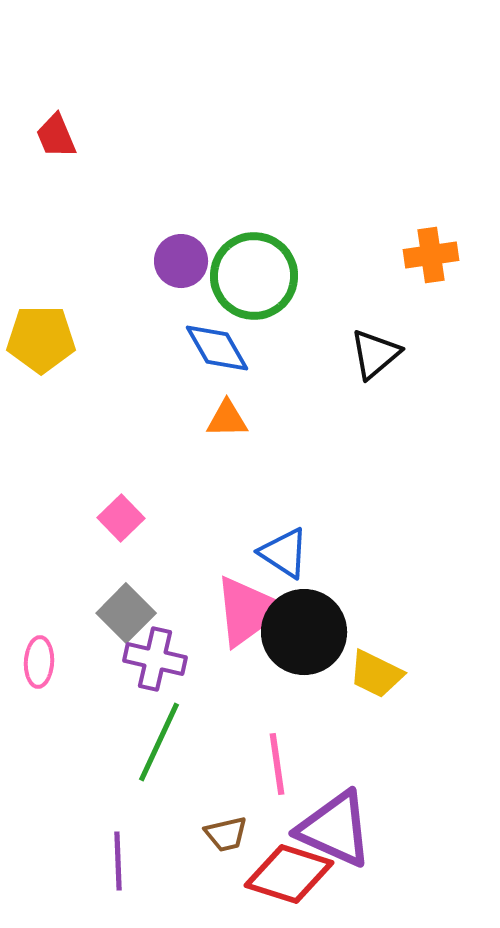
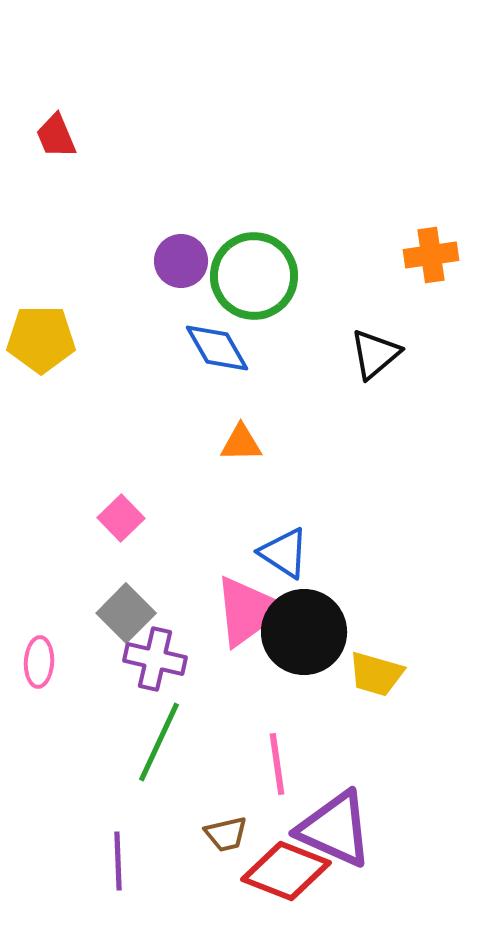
orange triangle: moved 14 px right, 24 px down
yellow trapezoid: rotated 10 degrees counterclockwise
red diamond: moved 3 px left, 3 px up; rotated 4 degrees clockwise
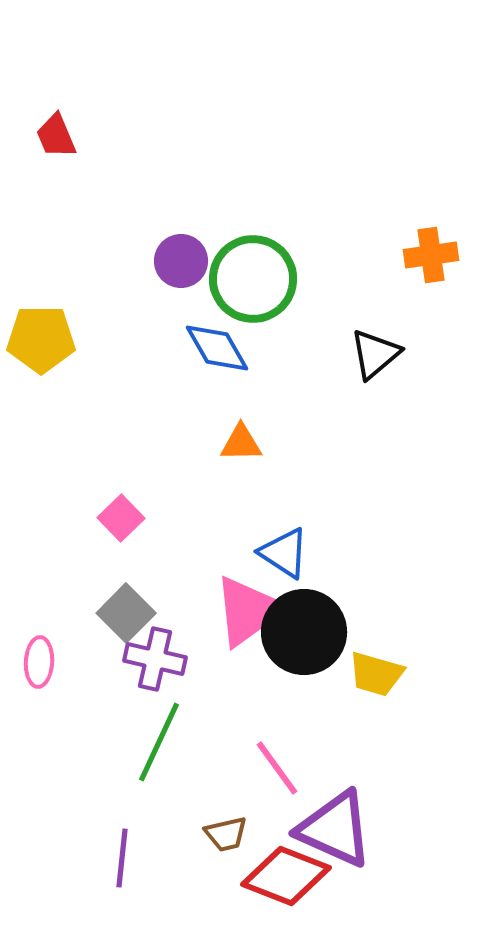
green circle: moved 1 px left, 3 px down
pink line: moved 4 px down; rotated 28 degrees counterclockwise
purple line: moved 4 px right, 3 px up; rotated 8 degrees clockwise
red diamond: moved 5 px down
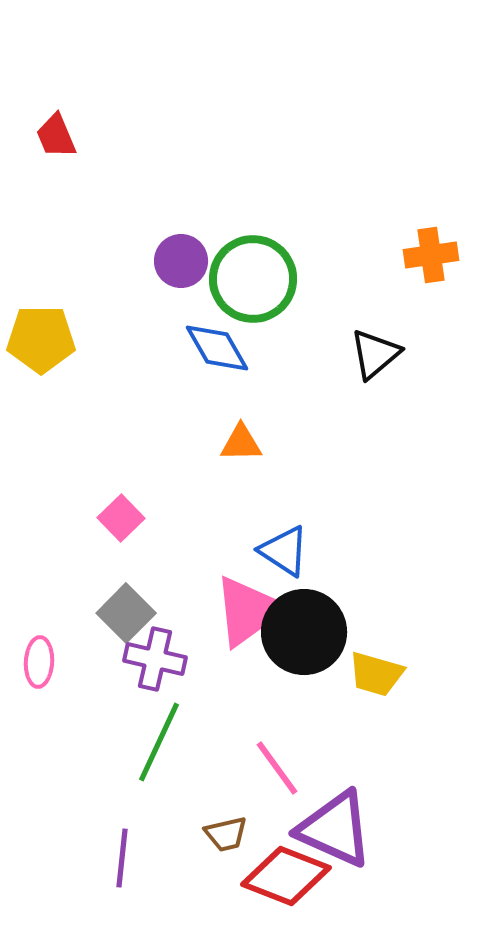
blue triangle: moved 2 px up
